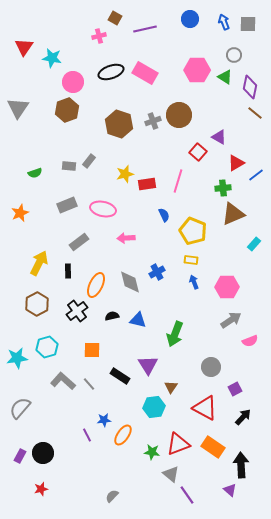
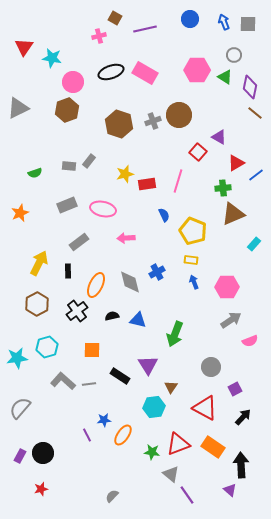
gray triangle at (18, 108): rotated 30 degrees clockwise
gray line at (89, 384): rotated 56 degrees counterclockwise
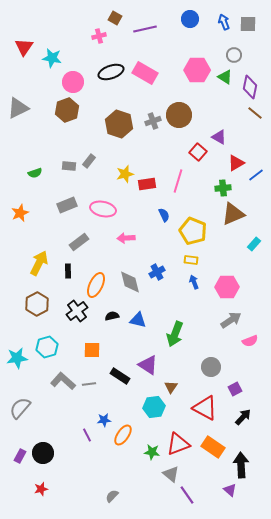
purple triangle at (148, 365): rotated 25 degrees counterclockwise
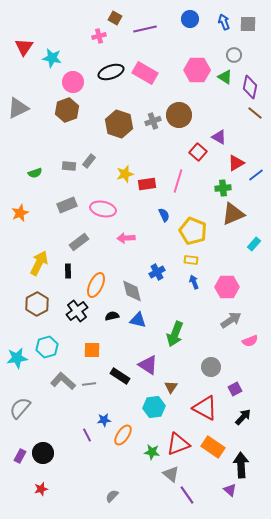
gray diamond at (130, 282): moved 2 px right, 9 px down
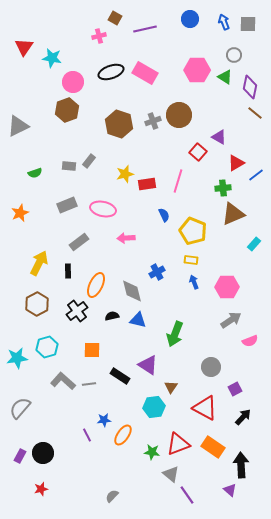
gray triangle at (18, 108): moved 18 px down
